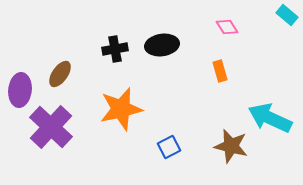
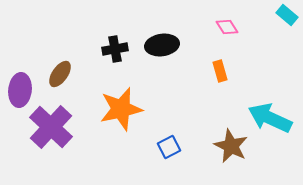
brown star: rotated 12 degrees clockwise
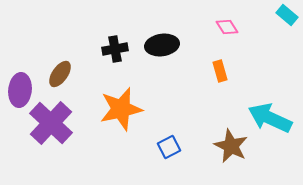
purple cross: moved 4 px up
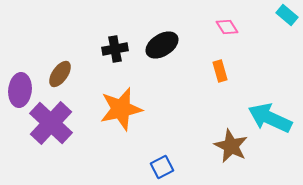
black ellipse: rotated 24 degrees counterclockwise
blue square: moved 7 px left, 20 px down
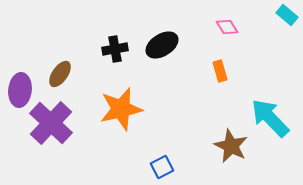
cyan arrow: rotated 21 degrees clockwise
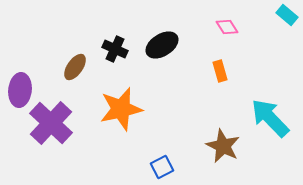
black cross: rotated 35 degrees clockwise
brown ellipse: moved 15 px right, 7 px up
brown star: moved 8 px left
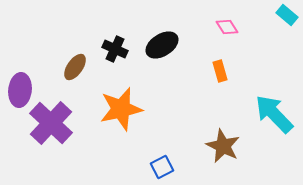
cyan arrow: moved 4 px right, 4 px up
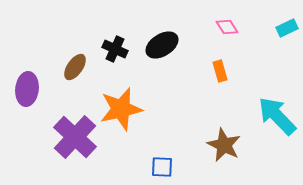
cyan rectangle: moved 13 px down; rotated 65 degrees counterclockwise
purple ellipse: moved 7 px right, 1 px up
cyan arrow: moved 3 px right, 2 px down
purple cross: moved 24 px right, 14 px down
brown star: moved 1 px right, 1 px up
blue square: rotated 30 degrees clockwise
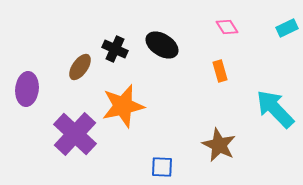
black ellipse: rotated 64 degrees clockwise
brown ellipse: moved 5 px right
orange star: moved 2 px right, 3 px up
cyan arrow: moved 2 px left, 7 px up
purple cross: moved 3 px up
brown star: moved 5 px left
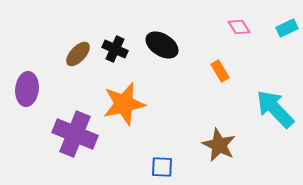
pink diamond: moved 12 px right
brown ellipse: moved 2 px left, 13 px up; rotated 8 degrees clockwise
orange rectangle: rotated 15 degrees counterclockwise
orange star: moved 1 px right, 2 px up
purple cross: rotated 21 degrees counterclockwise
